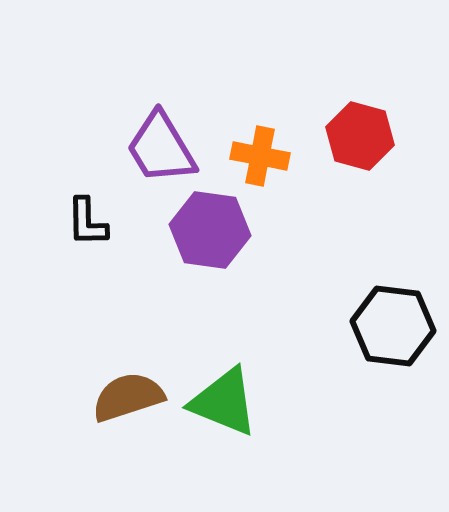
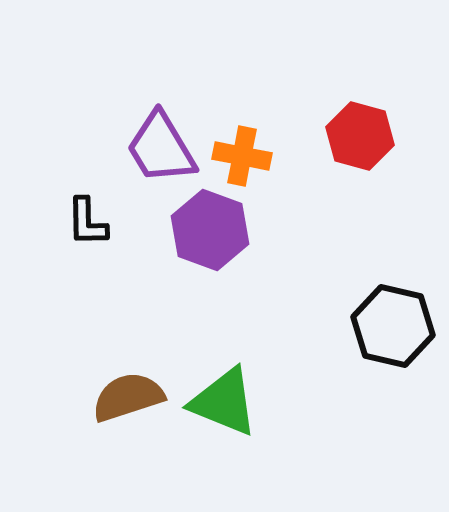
orange cross: moved 18 px left
purple hexagon: rotated 12 degrees clockwise
black hexagon: rotated 6 degrees clockwise
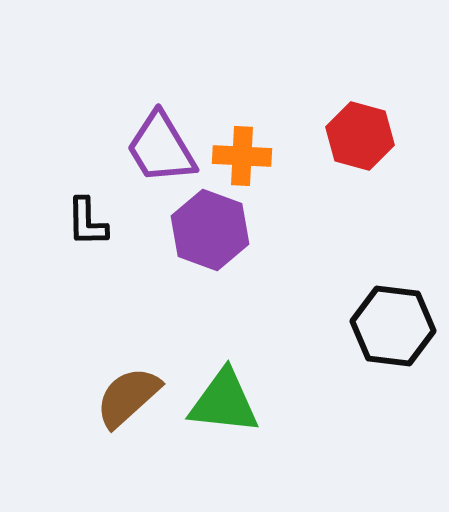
orange cross: rotated 8 degrees counterclockwise
black hexagon: rotated 6 degrees counterclockwise
brown semicircle: rotated 24 degrees counterclockwise
green triangle: rotated 16 degrees counterclockwise
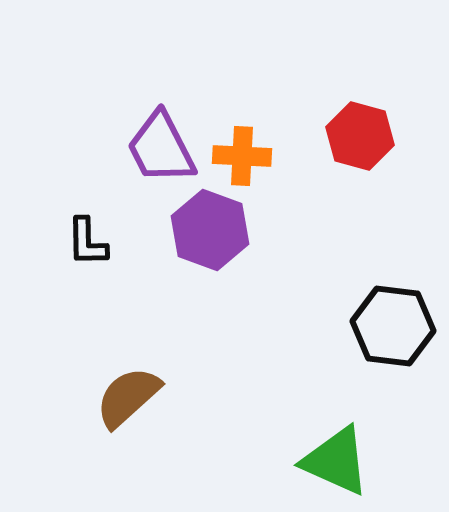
purple trapezoid: rotated 4 degrees clockwise
black L-shape: moved 20 px down
green triangle: moved 112 px right, 59 px down; rotated 18 degrees clockwise
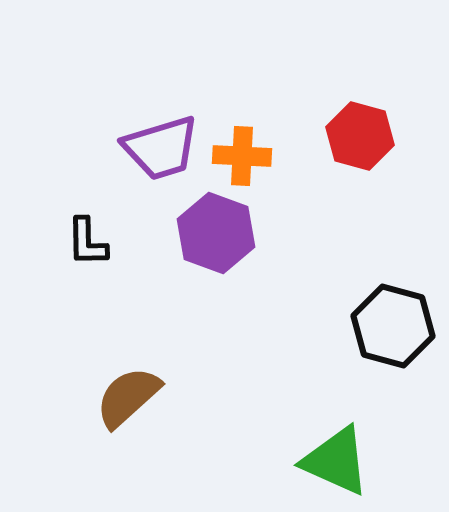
purple trapezoid: rotated 80 degrees counterclockwise
purple hexagon: moved 6 px right, 3 px down
black hexagon: rotated 8 degrees clockwise
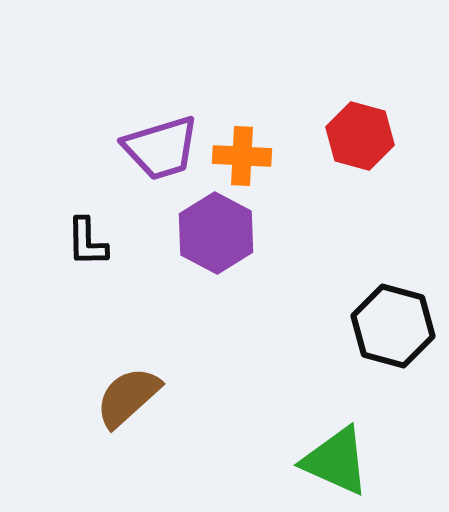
purple hexagon: rotated 8 degrees clockwise
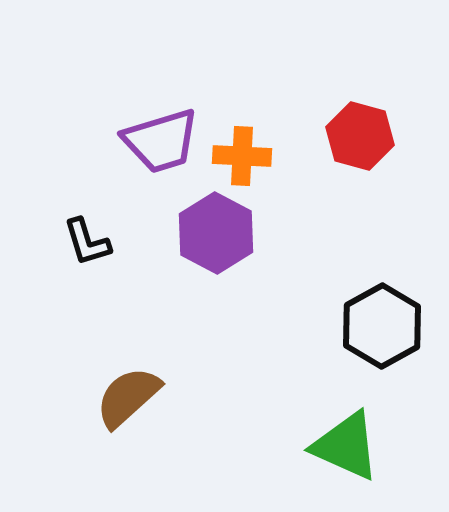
purple trapezoid: moved 7 px up
black L-shape: rotated 16 degrees counterclockwise
black hexagon: moved 11 px left; rotated 16 degrees clockwise
green triangle: moved 10 px right, 15 px up
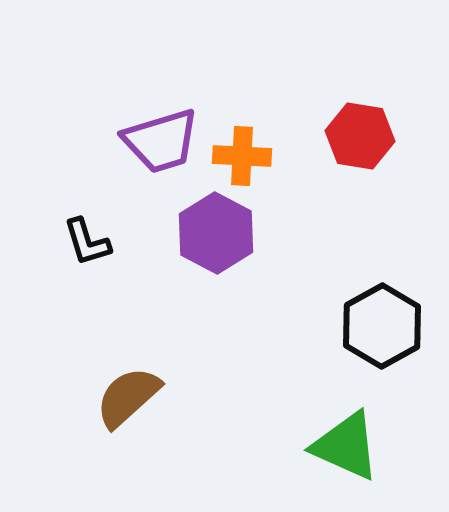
red hexagon: rotated 6 degrees counterclockwise
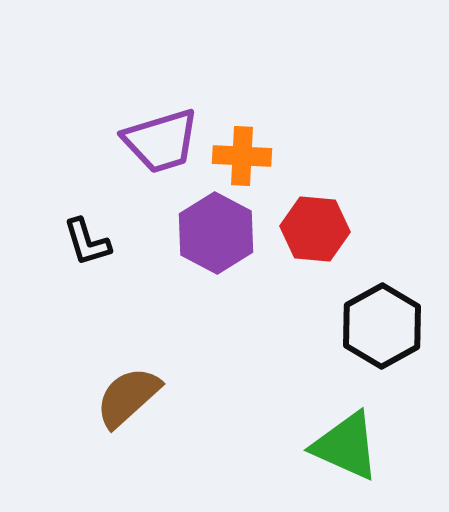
red hexagon: moved 45 px left, 93 px down; rotated 4 degrees counterclockwise
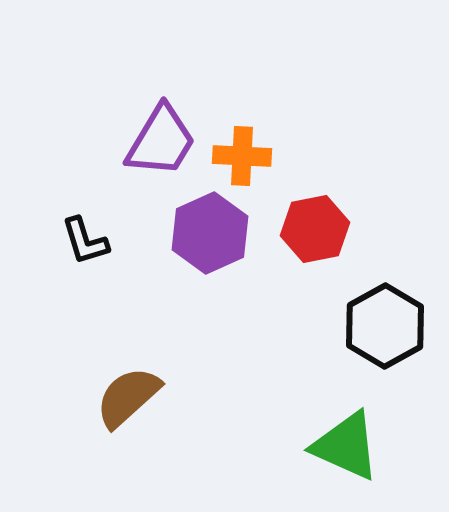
purple trapezoid: rotated 42 degrees counterclockwise
red hexagon: rotated 16 degrees counterclockwise
purple hexagon: moved 6 px left; rotated 8 degrees clockwise
black L-shape: moved 2 px left, 1 px up
black hexagon: moved 3 px right
